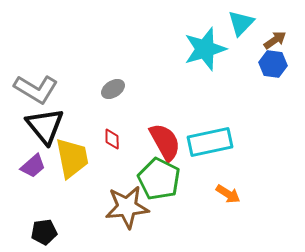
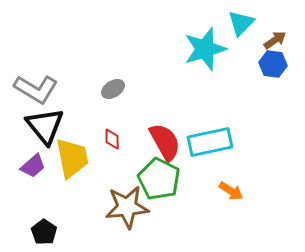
orange arrow: moved 3 px right, 3 px up
black pentagon: rotated 30 degrees counterclockwise
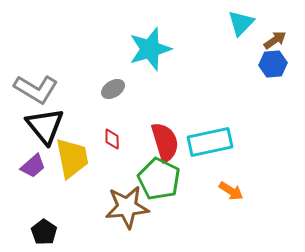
cyan star: moved 55 px left
blue hexagon: rotated 12 degrees counterclockwise
red semicircle: rotated 12 degrees clockwise
